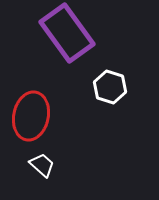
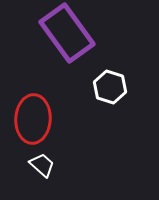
red ellipse: moved 2 px right, 3 px down; rotated 9 degrees counterclockwise
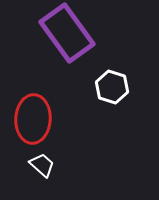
white hexagon: moved 2 px right
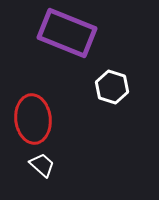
purple rectangle: rotated 32 degrees counterclockwise
red ellipse: rotated 9 degrees counterclockwise
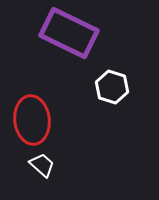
purple rectangle: moved 2 px right; rotated 4 degrees clockwise
red ellipse: moved 1 px left, 1 px down
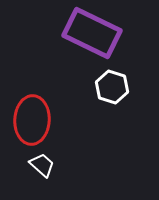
purple rectangle: moved 23 px right
red ellipse: rotated 9 degrees clockwise
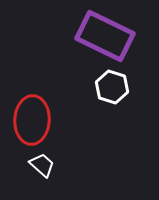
purple rectangle: moved 13 px right, 3 px down
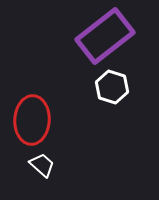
purple rectangle: rotated 64 degrees counterclockwise
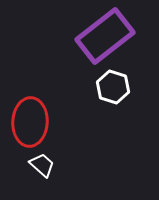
white hexagon: moved 1 px right
red ellipse: moved 2 px left, 2 px down
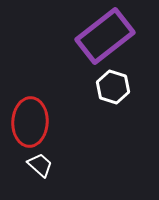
white trapezoid: moved 2 px left
